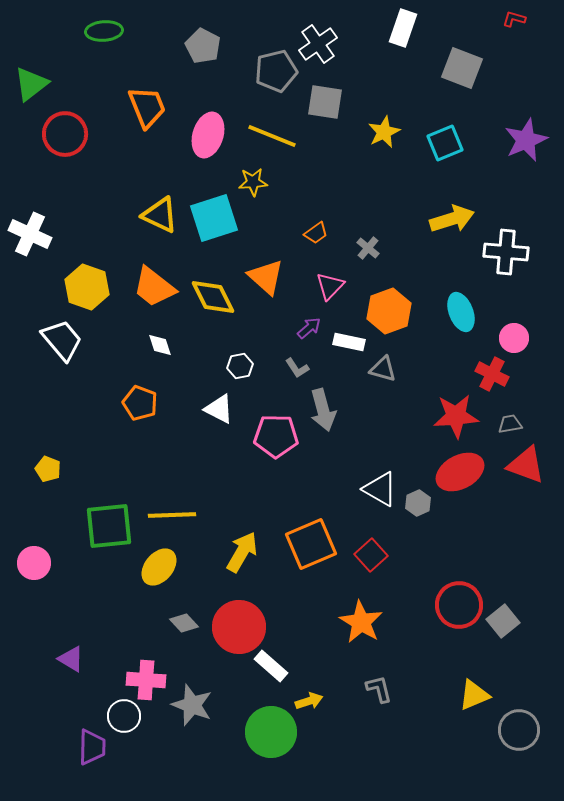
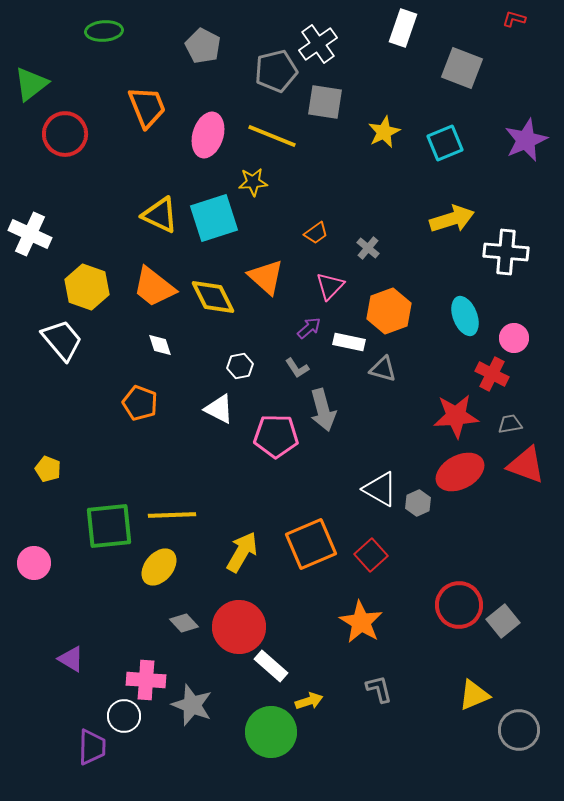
cyan ellipse at (461, 312): moved 4 px right, 4 px down
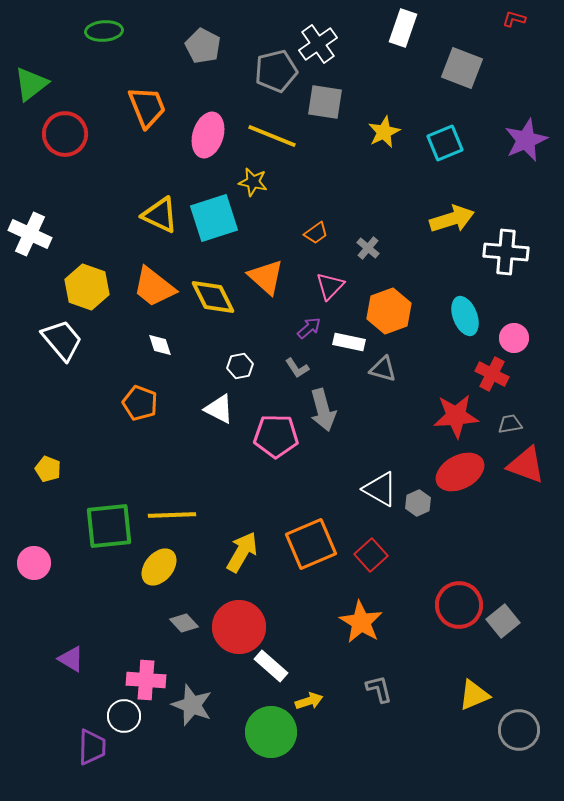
yellow star at (253, 182): rotated 16 degrees clockwise
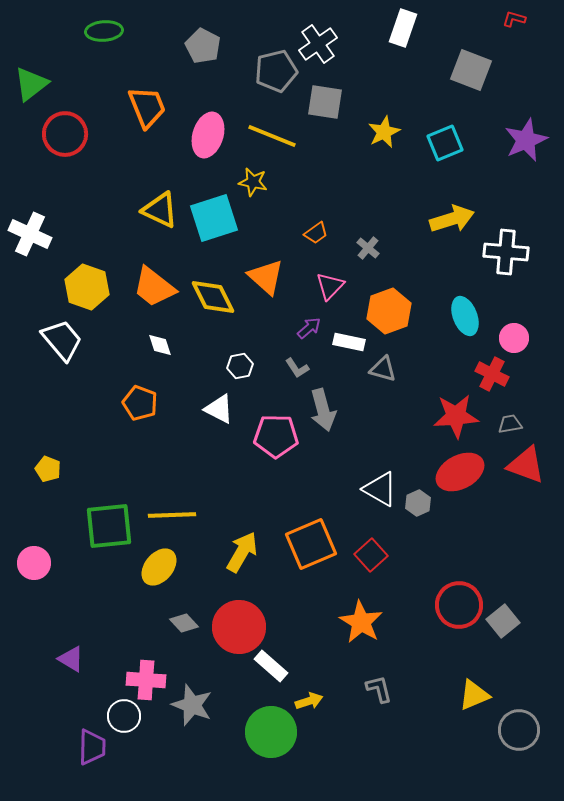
gray square at (462, 68): moved 9 px right, 2 px down
yellow triangle at (160, 215): moved 5 px up
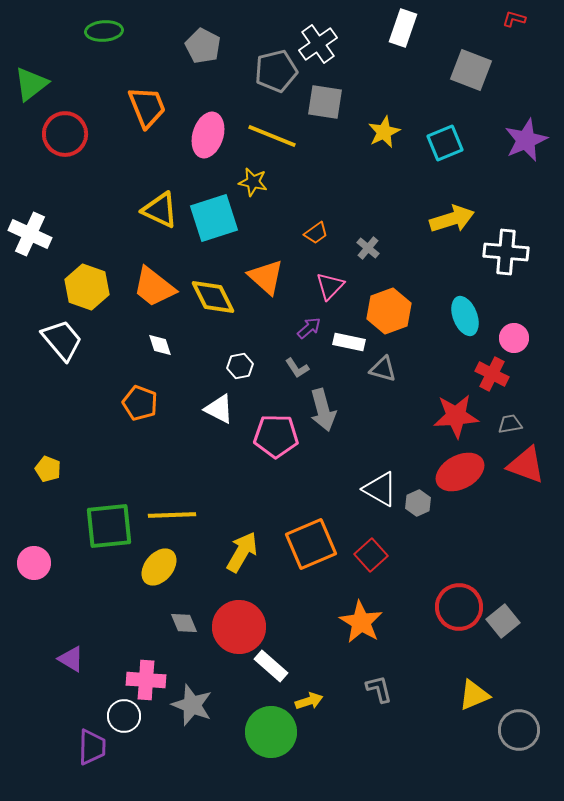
red circle at (459, 605): moved 2 px down
gray diamond at (184, 623): rotated 20 degrees clockwise
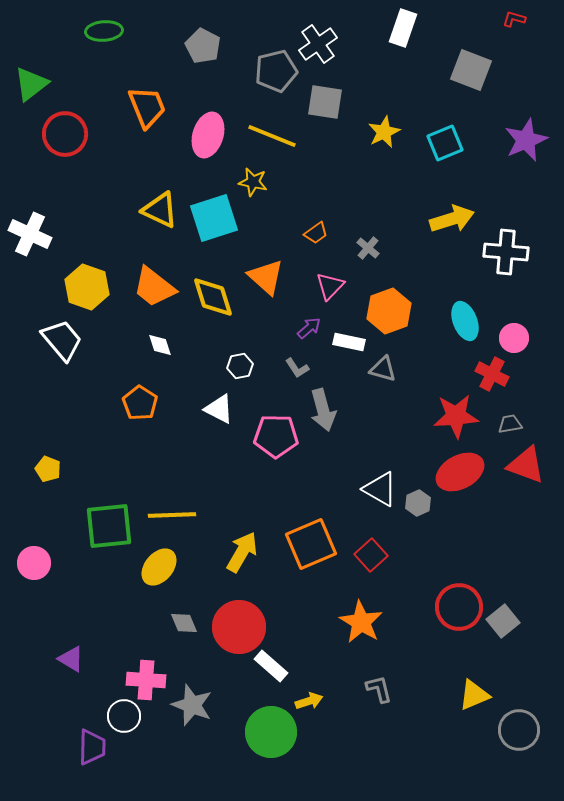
yellow diamond at (213, 297): rotated 9 degrees clockwise
cyan ellipse at (465, 316): moved 5 px down
orange pentagon at (140, 403): rotated 12 degrees clockwise
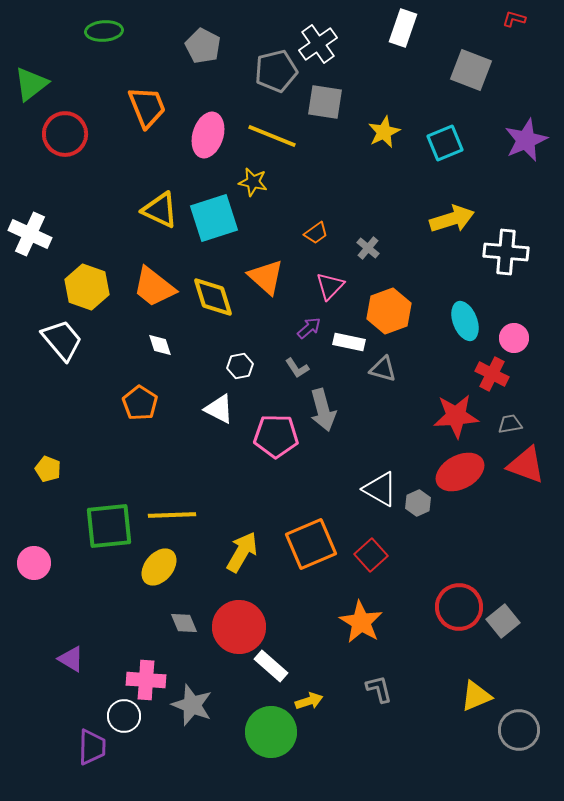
yellow triangle at (474, 695): moved 2 px right, 1 px down
